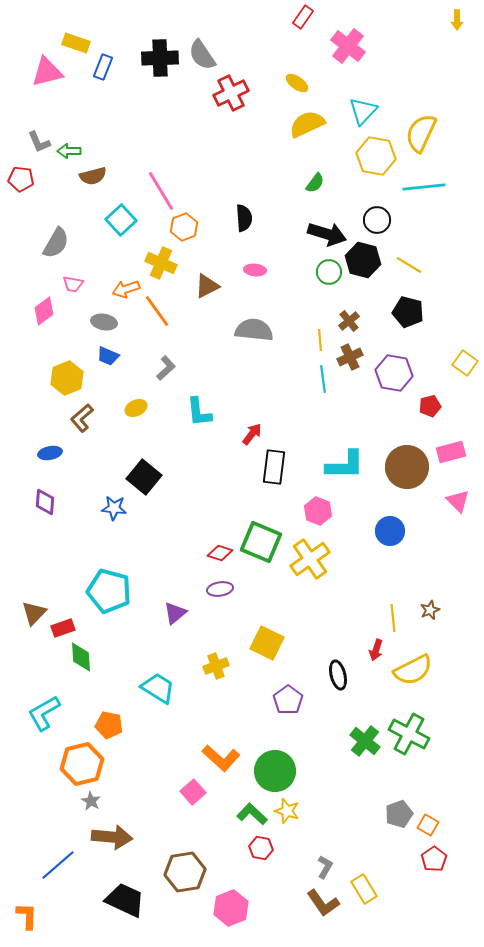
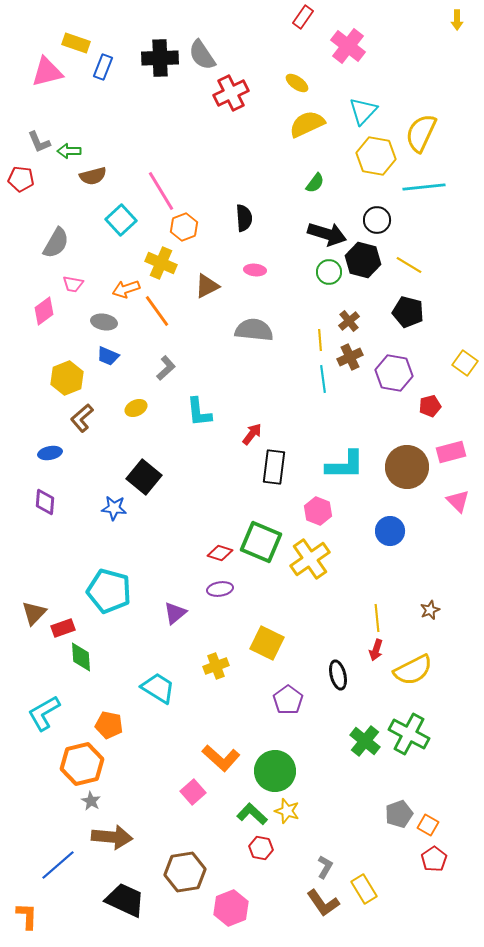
yellow line at (393, 618): moved 16 px left
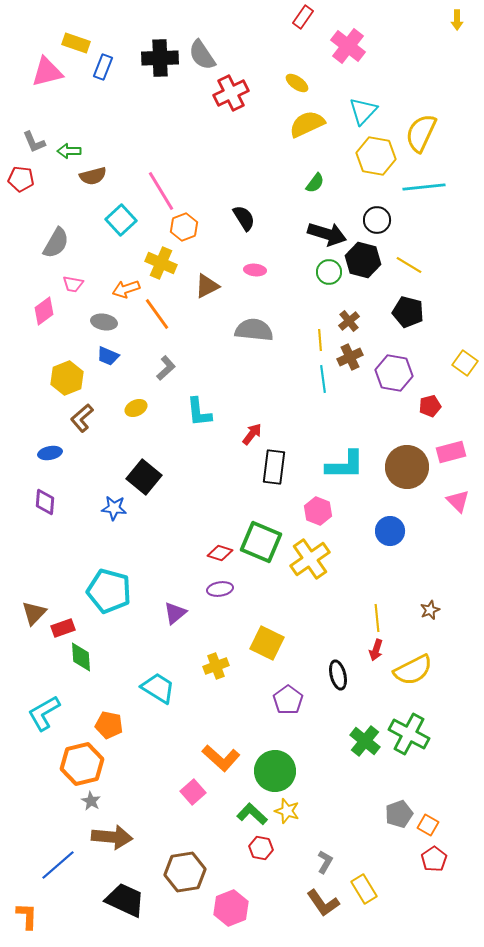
gray L-shape at (39, 142): moved 5 px left
black semicircle at (244, 218): rotated 28 degrees counterclockwise
orange line at (157, 311): moved 3 px down
gray L-shape at (325, 867): moved 5 px up
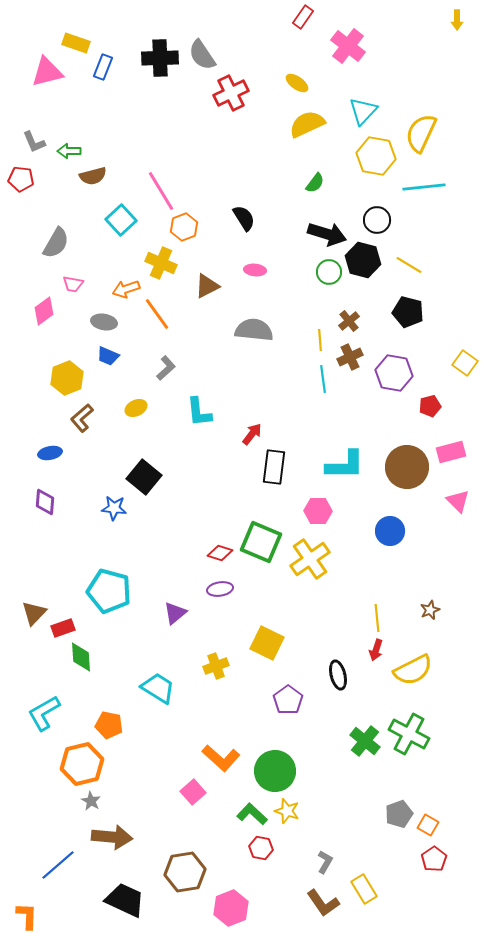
pink hexagon at (318, 511): rotated 20 degrees counterclockwise
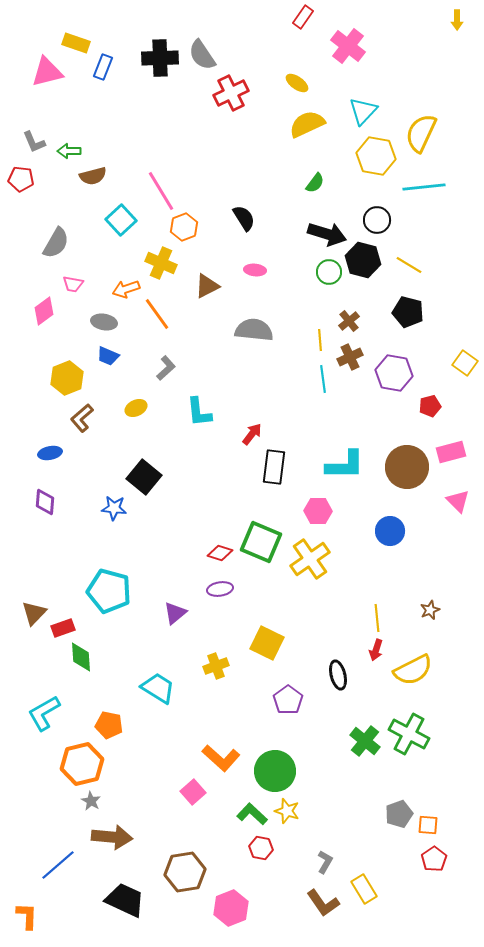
orange square at (428, 825): rotated 25 degrees counterclockwise
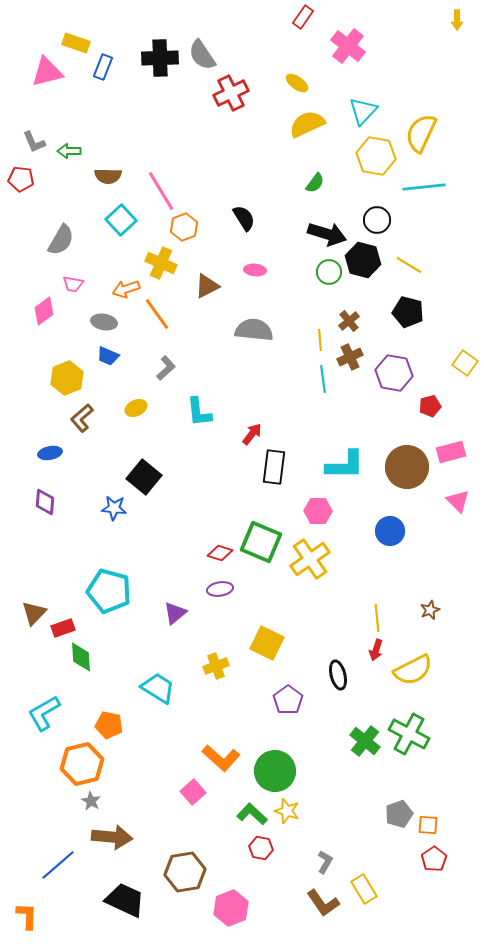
brown semicircle at (93, 176): moved 15 px right; rotated 16 degrees clockwise
gray semicircle at (56, 243): moved 5 px right, 3 px up
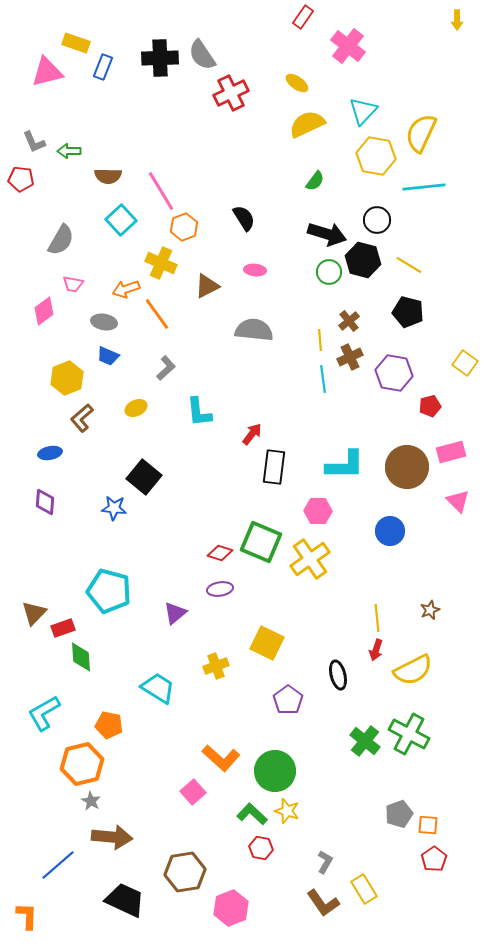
green semicircle at (315, 183): moved 2 px up
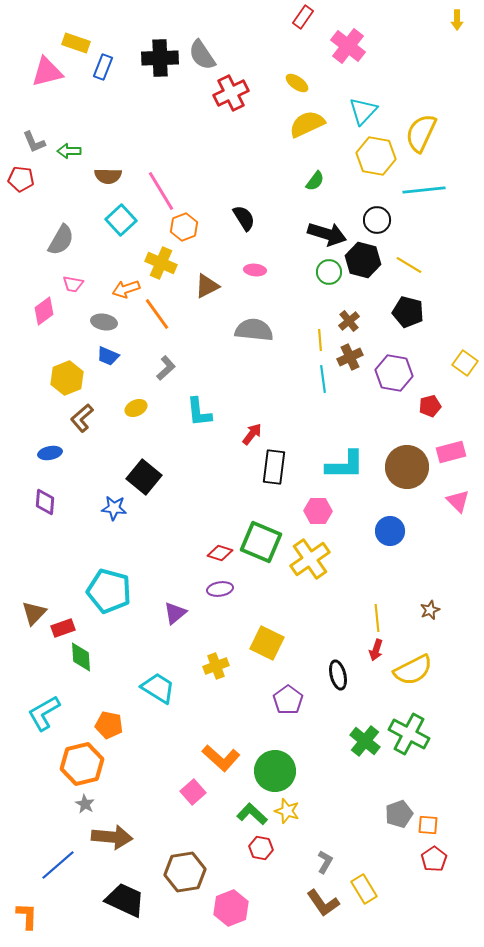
cyan line at (424, 187): moved 3 px down
gray star at (91, 801): moved 6 px left, 3 px down
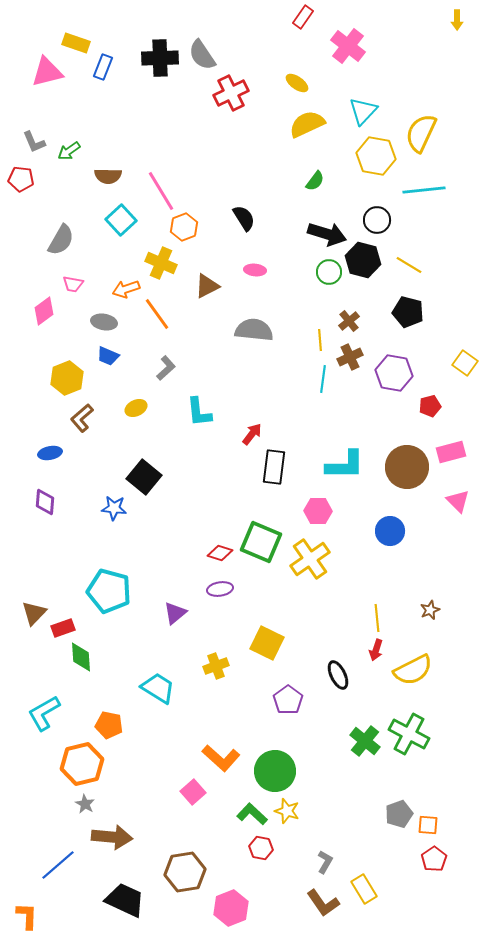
green arrow at (69, 151): rotated 35 degrees counterclockwise
cyan line at (323, 379): rotated 16 degrees clockwise
black ellipse at (338, 675): rotated 12 degrees counterclockwise
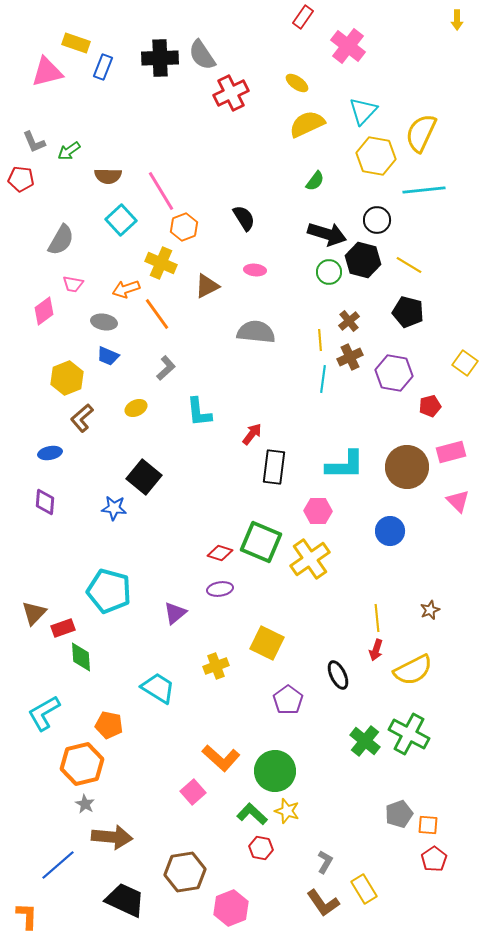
gray semicircle at (254, 330): moved 2 px right, 2 px down
